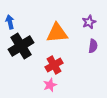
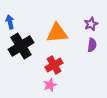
purple star: moved 2 px right, 2 px down
purple semicircle: moved 1 px left, 1 px up
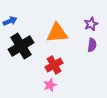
blue arrow: moved 1 px up; rotated 80 degrees clockwise
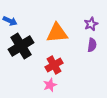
blue arrow: rotated 48 degrees clockwise
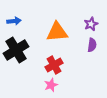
blue arrow: moved 4 px right; rotated 32 degrees counterclockwise
orange triangle: moved 1 px up
black cross: moved 5 px left, 4 px down
pink star: moved 1 px right
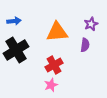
purple semicircle: moved 7 px left
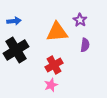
purple star: moved 11 px left, 4 px up; rotated 16 degrees counterclockwise
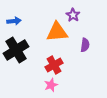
purple star: moved 7 px left, 5 px up
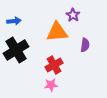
pink star: rotated 16 degrees clockwise
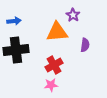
black cross: rotated 25 degrees clockwise
